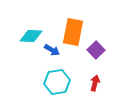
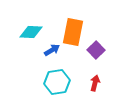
cyan diamond: moved 4 px up
blue arrow: rotated 63 degrees counterclockwise
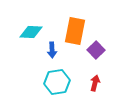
orange rectangle: moved 2 px right, 1 px up
blue arrow: rotated 119 degrees clockwise
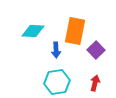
cyan diamond: moved 2 px right, 1 px up
blue arrow: moved 4 px right
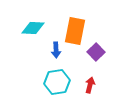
cyan diamond: moved 3 px up
purple square: moved 2 px down
red arrow: moved 5 px left, 2 px down
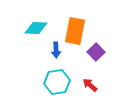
cyan diamond: moved 3 px right
red arrow: rotated 63 degrees counterclockwise
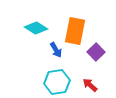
cyan diamond: rotated 30 degrees clockwise
blue arrow: rotated 28 degrees counterclockwise
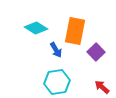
red arrow: moved 12 px right, 2 px down
